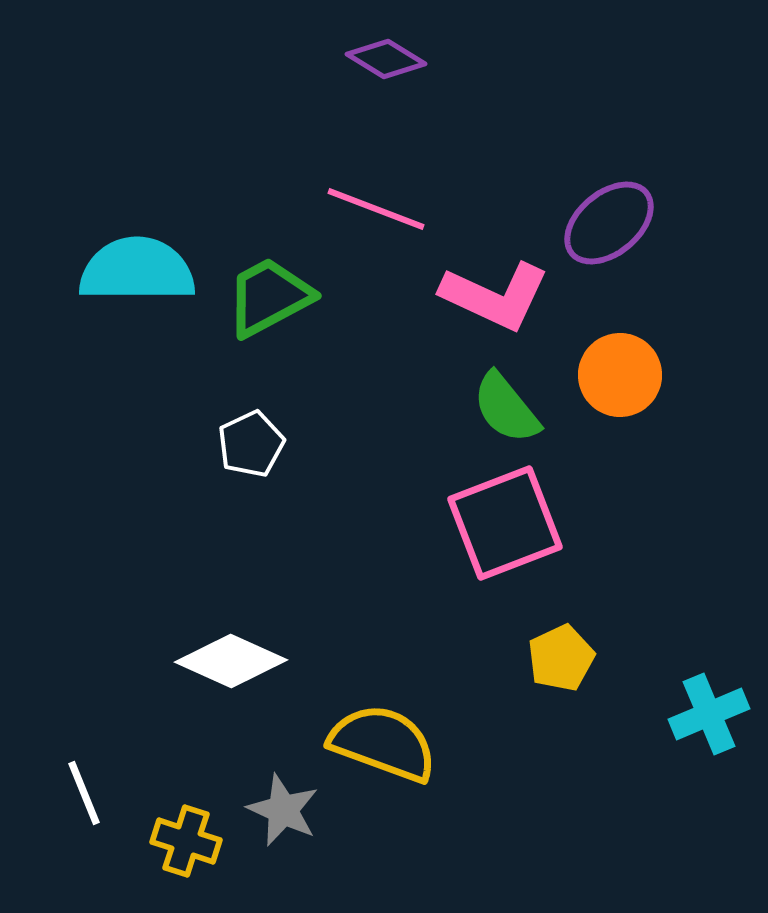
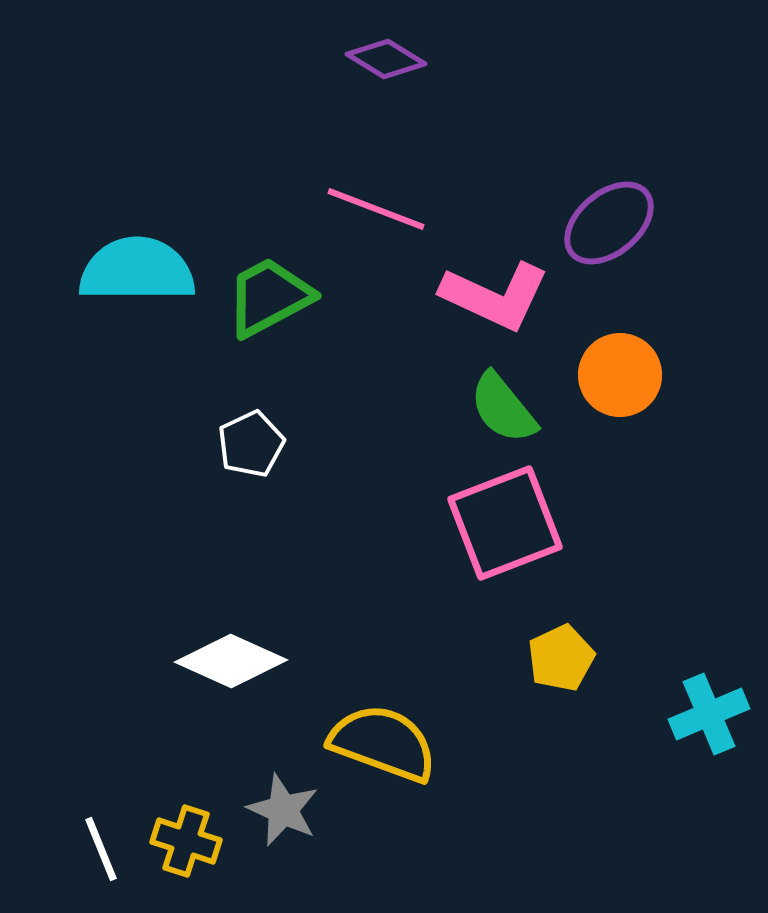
green semicircle: moved 3 px left
white line: moved 17 px right, 56 px down
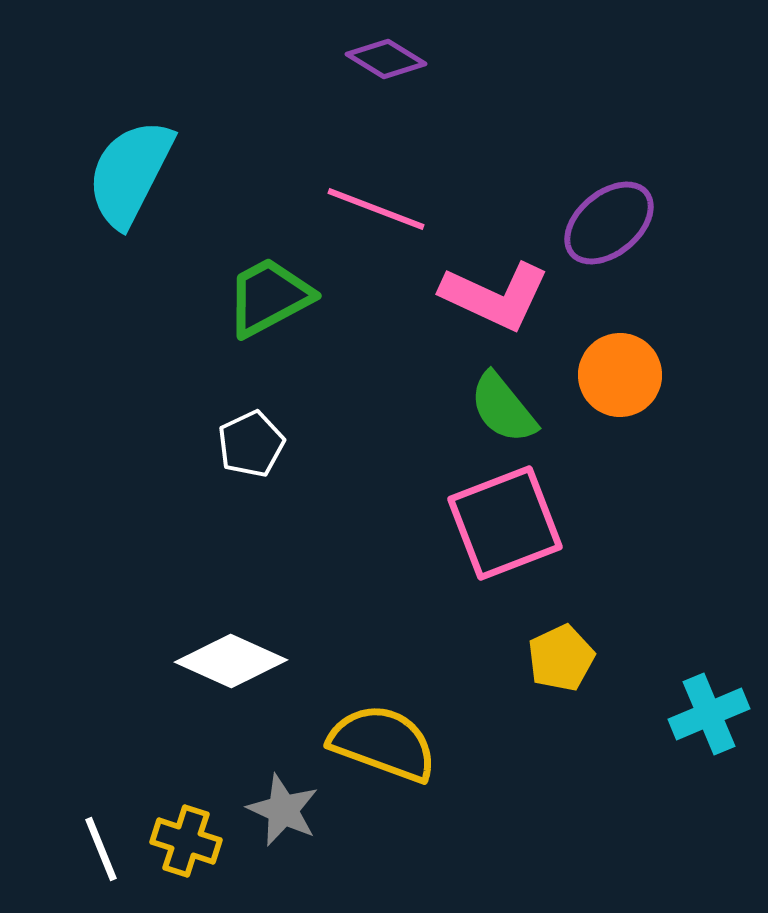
cyan semicircle: moved 7 px left, 97 px up; rotated 63 degrees counterclockwise
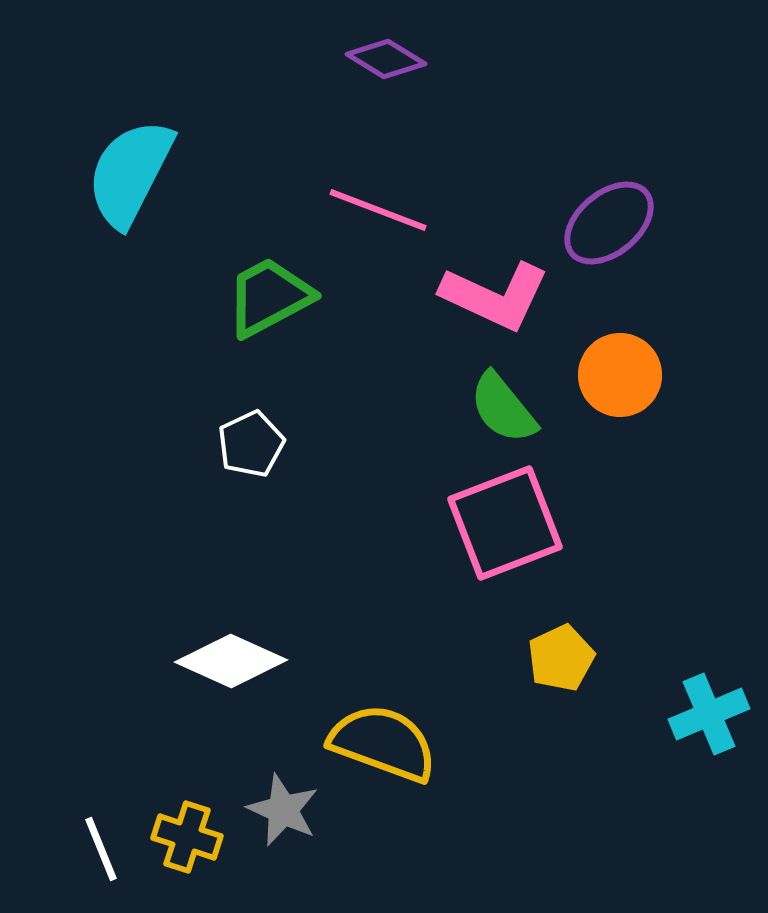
pink line: moved 2 px right, 1 px down
yellow cross: moved 1 px right, 4 px up
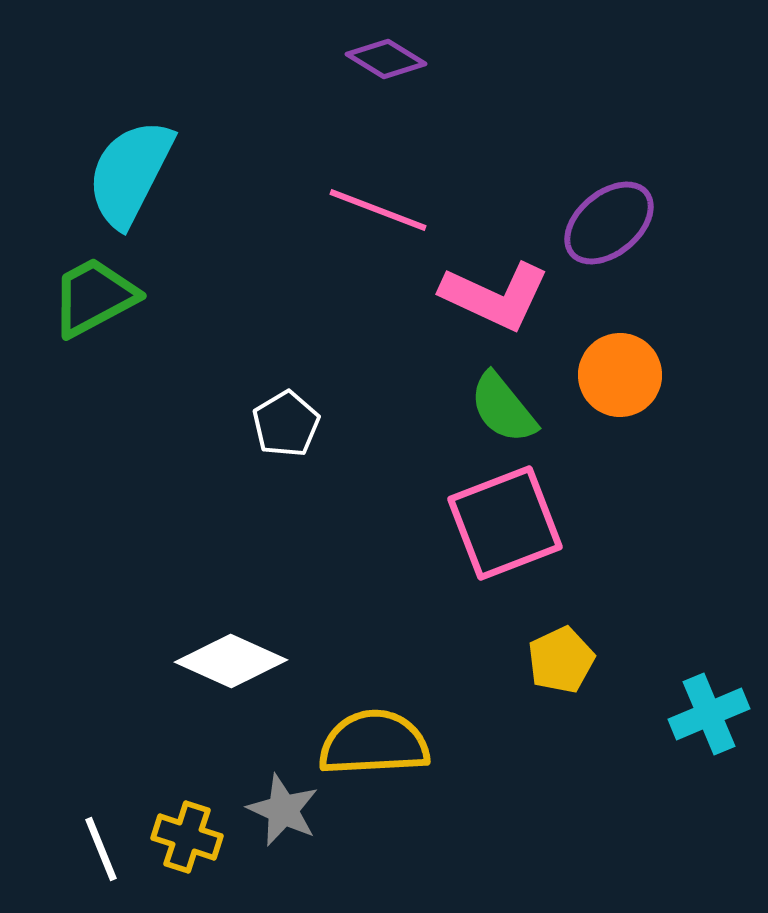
green trapezoid: moved 175 px left
white pentagon: moved 35 px right, 20 px up; rotated 6 degrees counterclockwise
yellow pentagon: moved 2 px down
yellow semicircle: moved 9 px left; rotated 23 degrees counterclockwise
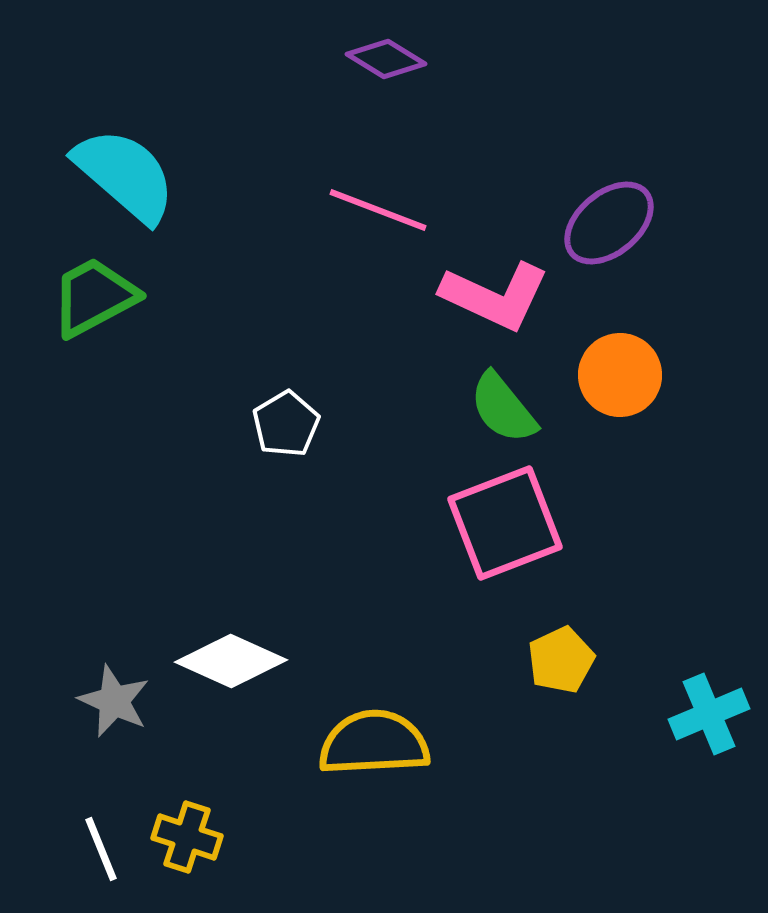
cyan semicircle: moved 5 px left, 2 px down; rotated 104 degrees clockwise
gray star: moved 169 px left, 109 px up
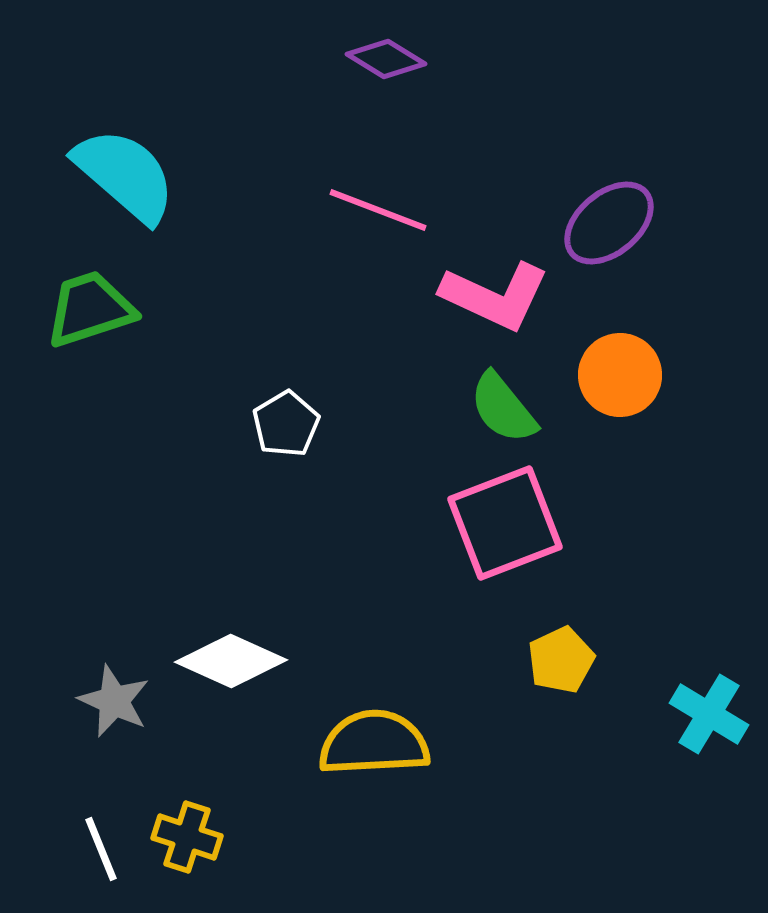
green trapezoid: moved 4 px left, 12 px down; rotated 10 degrees clockwise
cyan cross: rotated 36 degrees counterclockwise
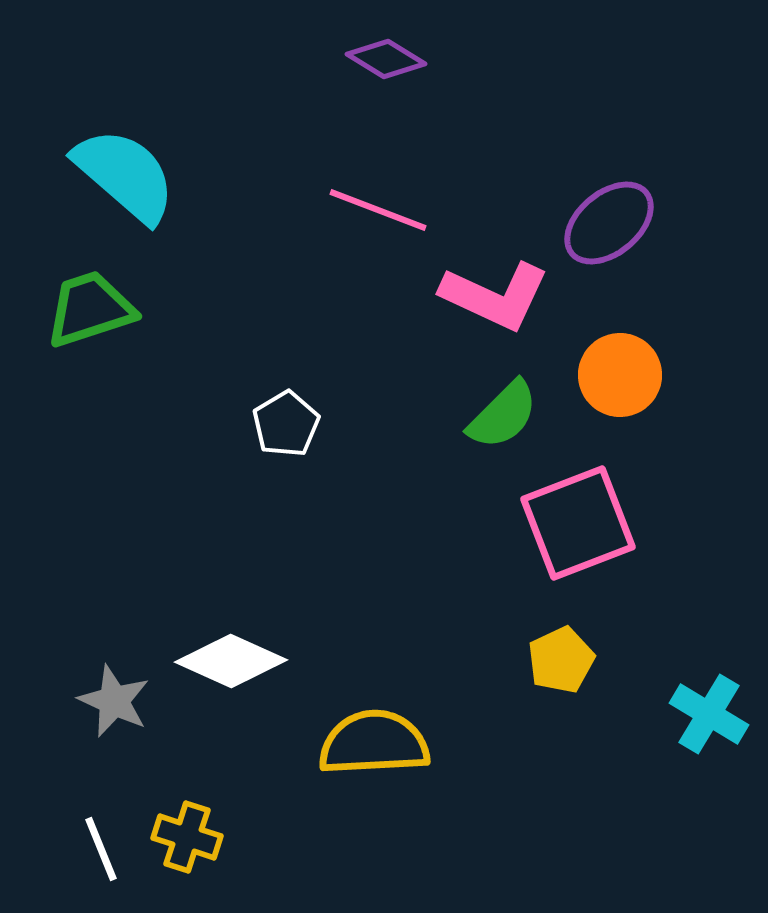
green semicircle: moved 7 px down; rotated 96 degrees counterclockwise
pink square: moved 73 px right
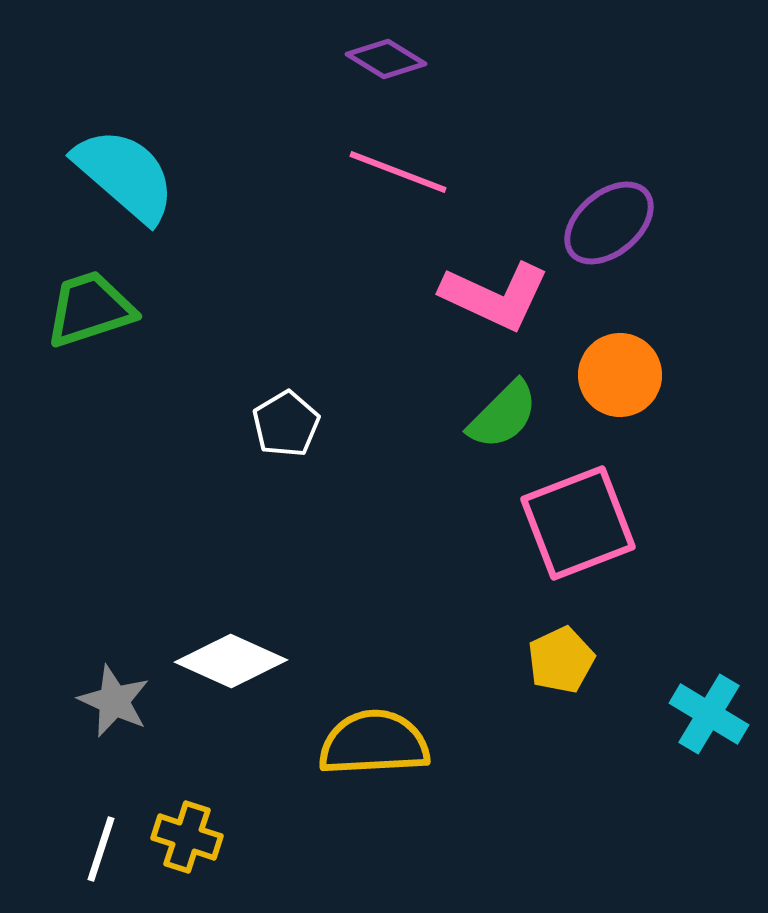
pink line: moved 20 px right, 38 px up
white line: rotated 40 degrees clockwise
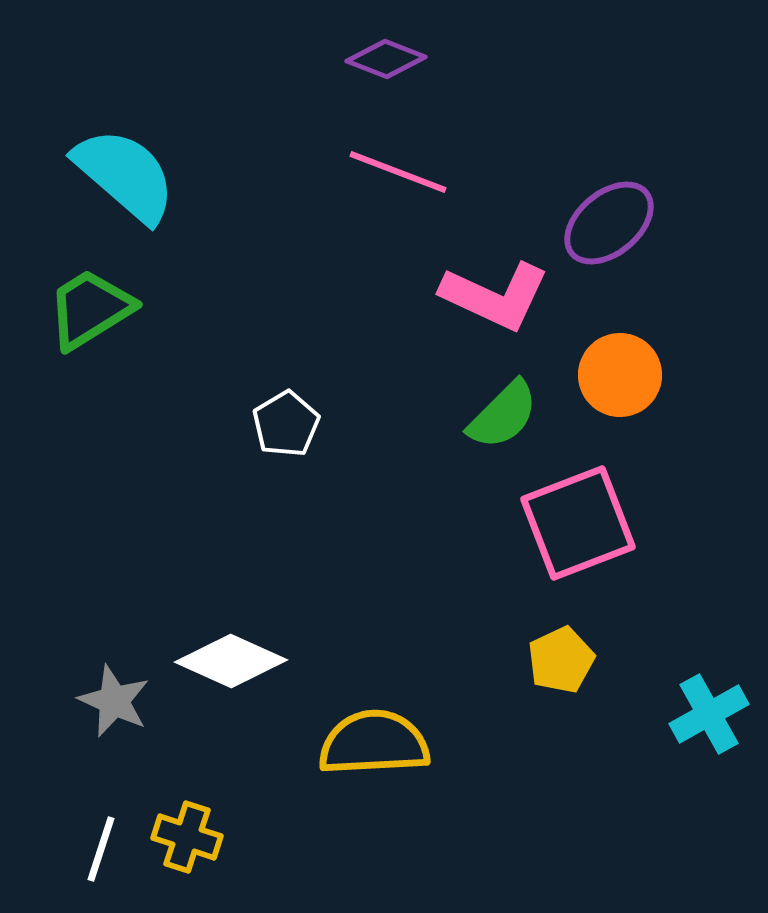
purple diamond: rotated 10 degrees counterclockwise
green trapezoid: rotated 14 degrees counterclockwise
cyan cross: rotated 30 degrees clockwise
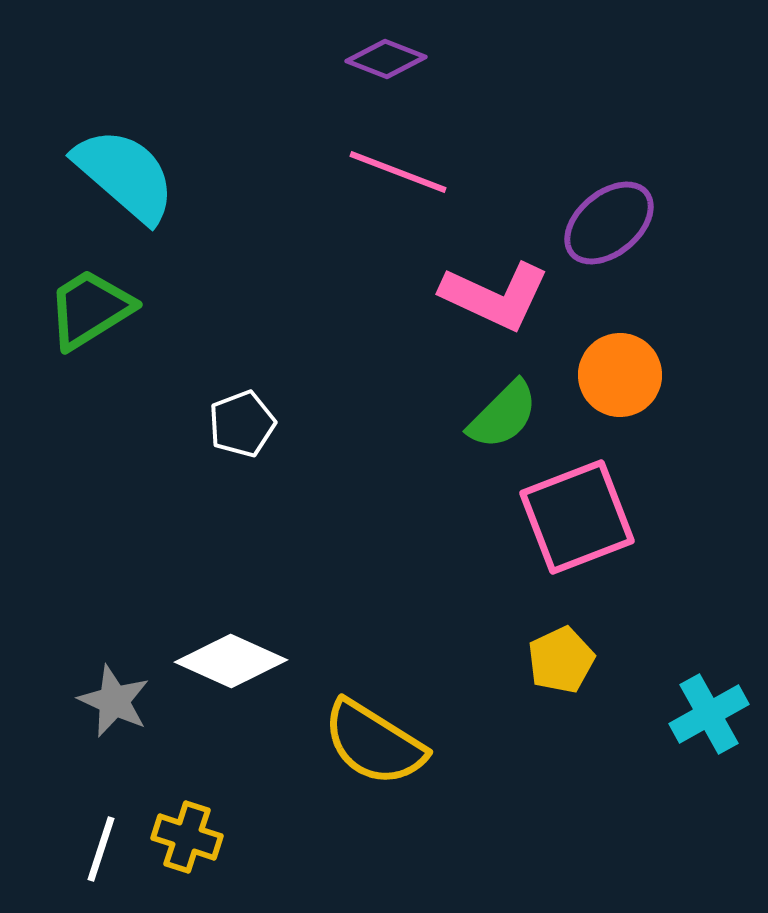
white pentagon: moved 44 px left; rotated 10 degrees clockwise
pink square: moved 1 px left, 6 px up
yellow semicircle: rotated 145 degrees counterclockwise
